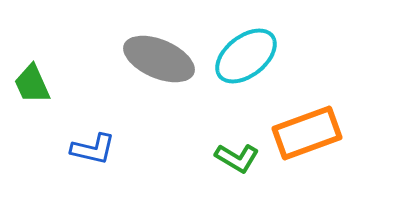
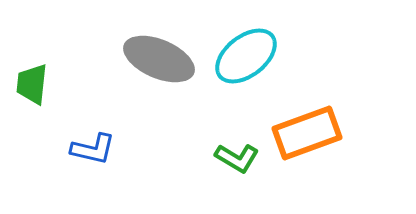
green trapezoid: rotated 30 degrees clockwise
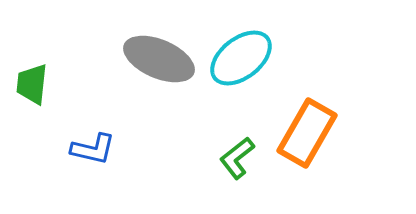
cyan ellipse: moved 5 px left, 2 px down
orange rectangle: rotated 40 degrees counterclockwise
green L-shape: rotated 111 degrees clockwise
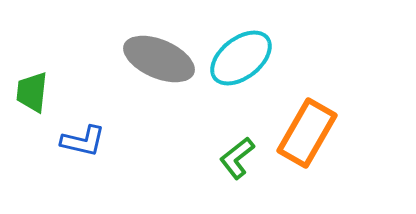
green trapezoid: moved 8 px down
blue L-shape: moved 10 px left, 8 px up
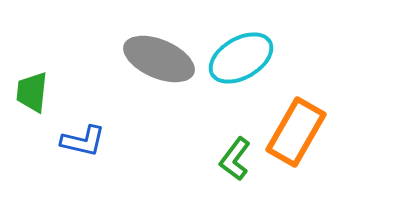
cyan ellipse: rotated 8 degrees clockwise
orange rectangle: moved 11 px left, 1 px up
green L-shape: moved 2 px left, 1 px down; rotated 15 degrees counterclockwise
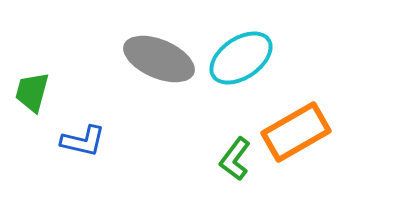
cyan ellipse: rotated 4 degrees counterclockwise
green trapezoid: rotated 9 degrees clockwise
orange rectangle: rotated 30 degrees clockwise
